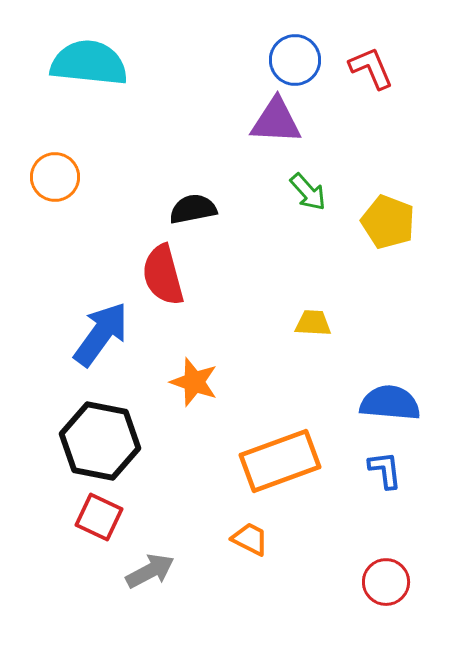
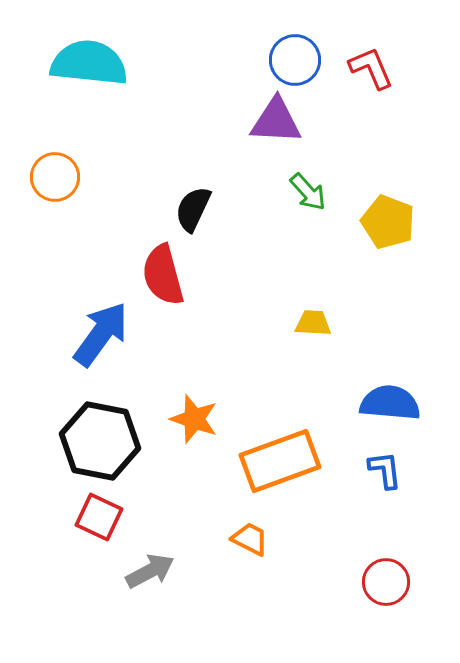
black semicircle: rotated 54 degrees counterclockwise
orange star: moved 37 px down
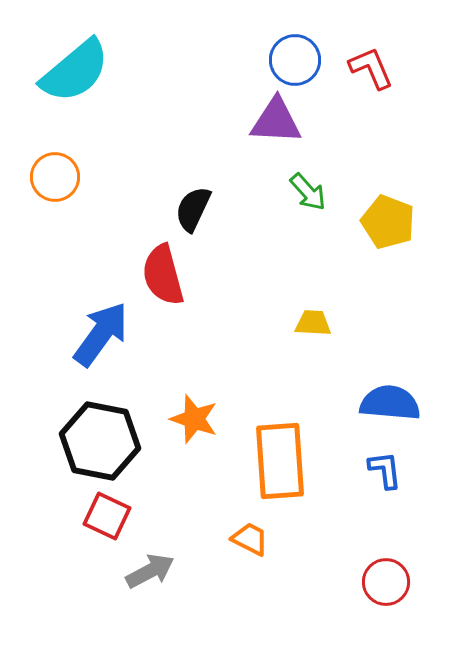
cyan semicircle: moved 14 px left, 8 px down; rotated 134 degrees clockwise
orange rectangle: rotated 74 degrees counterclockwise
red square: moved 8 px right, 1 px up
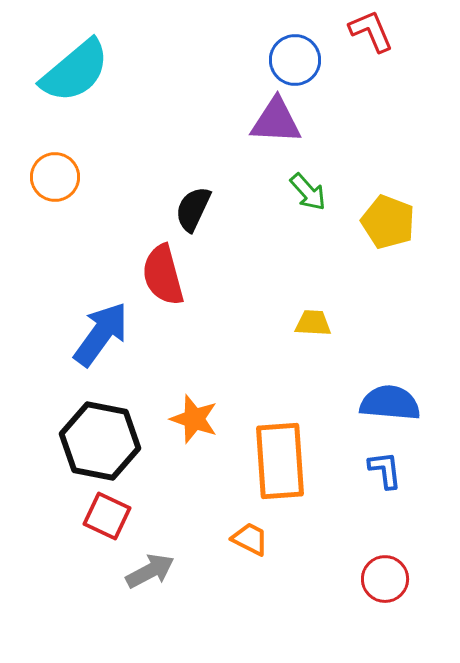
red L-shape: moved 37 px up
red circle: moved 1 px left, 3 px up
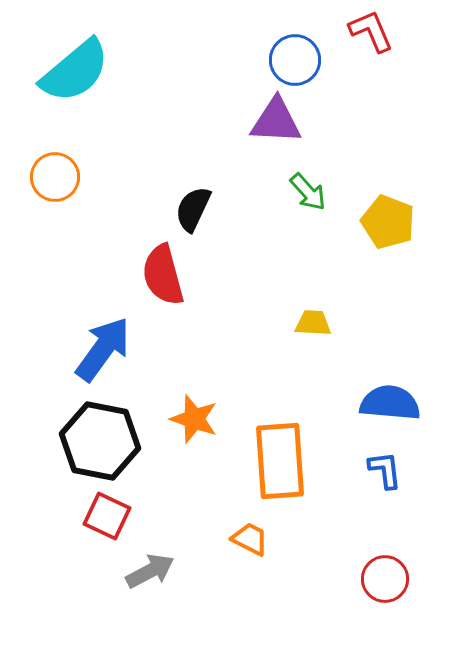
blue arrow: moved 2 px right, 15 px down
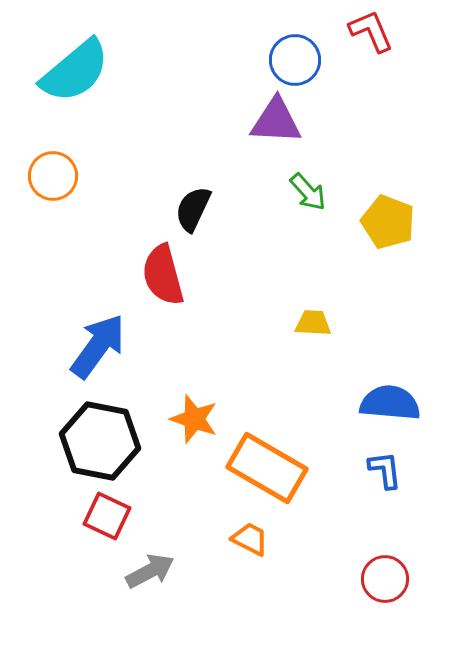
orange circle: moved 2 px left, 1 px up
blue arrow: moved 5 px left, 3 px up
orange rectangle: moved 13 px left, 7 px down; rotated 56 degrees counterclockwise
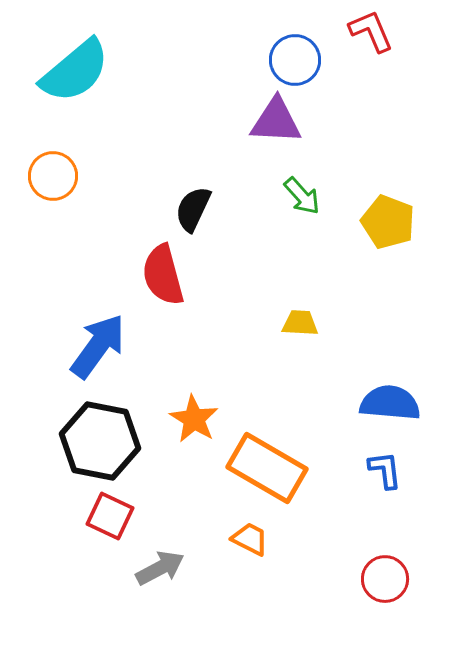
green arrow: moved 6 px left, 4 px down
yellow trapezoid: moved 13 px left
orange star: rotated 12 degrees clockwise
red square: moved 3 px right
gray arrow: moved 10 px right, 3 px up
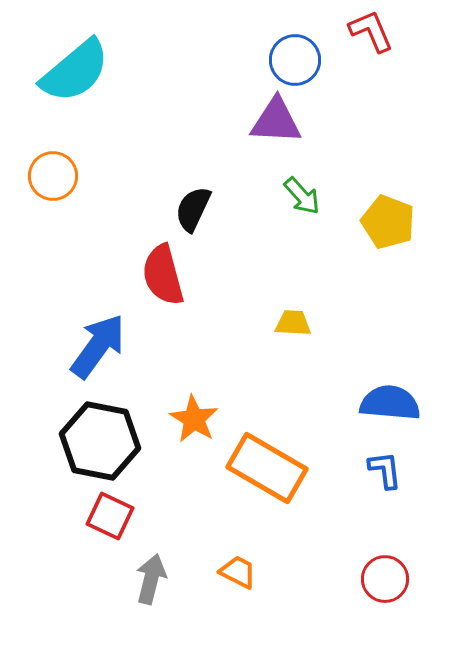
yellow trapezoid: moved 7 px left
orange trapezoid: moved 12 px left, 33 px down
gray arrow: moved 9 px left, 11 px down; rotated 48 degrees counterclockwise
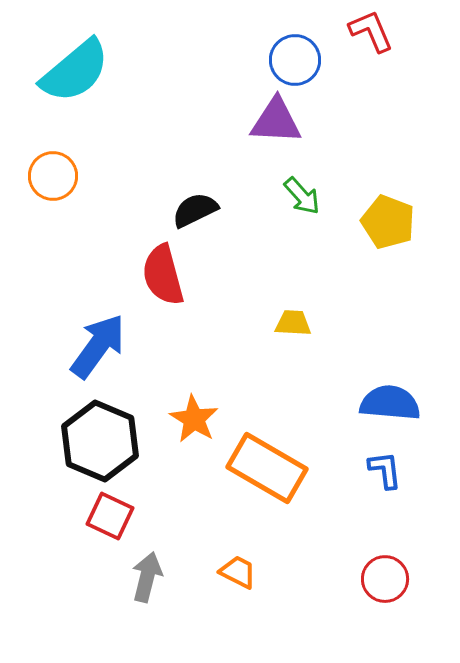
black semicircle: moved 2 px right, 1 px down; rotated 39 degrees clockwise
black hexagon: rotated 12 degrees clockwise
gray arrow: moved 4 px left, 2 px up
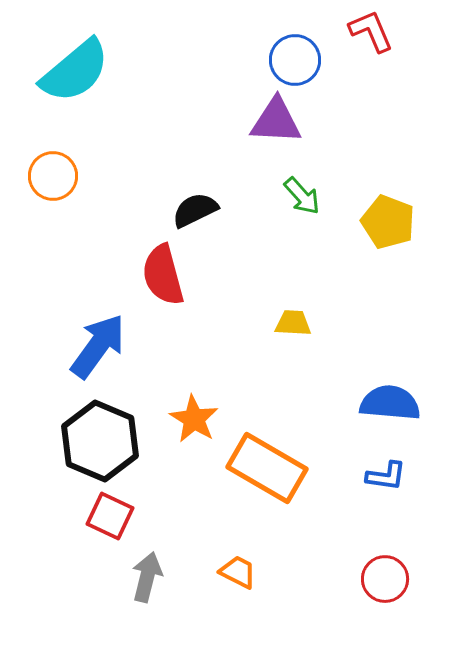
blue L-shape: moved 1 px right, 6 px down; rotated 105 degrees clockwise
